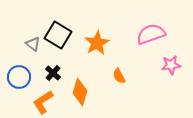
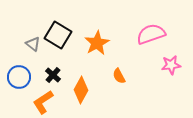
black cross: moved 2 px down
orange diamond: moved 1 px right, 2 px up; rotated 12 degrees clockwise
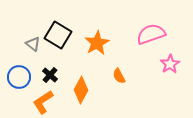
pink star: moved 1 px left, 1 px up; rotated 24 degrees counterclockwise
black cross: moved 3 px left
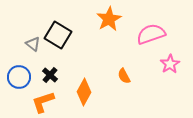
orange star: moved 12 px right, 24 px up
orange semicircle: moved 5 px right
orange diamond: moved 3 px right, 2 px down
orange L-shape: rotated 15 degrees clockwise
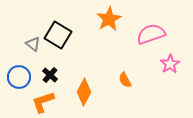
orange semicircle: moved 1 px right, 4 px down
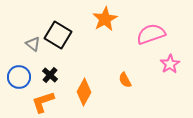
orange star: moved 4 px left
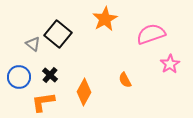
black square: moved 1 px up; rotated 8 degrees clockwise
orange L-shape: rotated 10 degrees clockwise
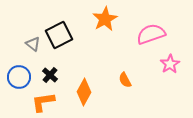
black square: moved 1 px right, 1 px down; rotated 24 degrees clockwise
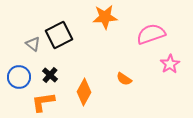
orange star: moved 2 px up; rotated 25 degrees clockwise
orange semicircle: moved 1 px left, 1 px up; rotated 28 degrees counterclockwise
